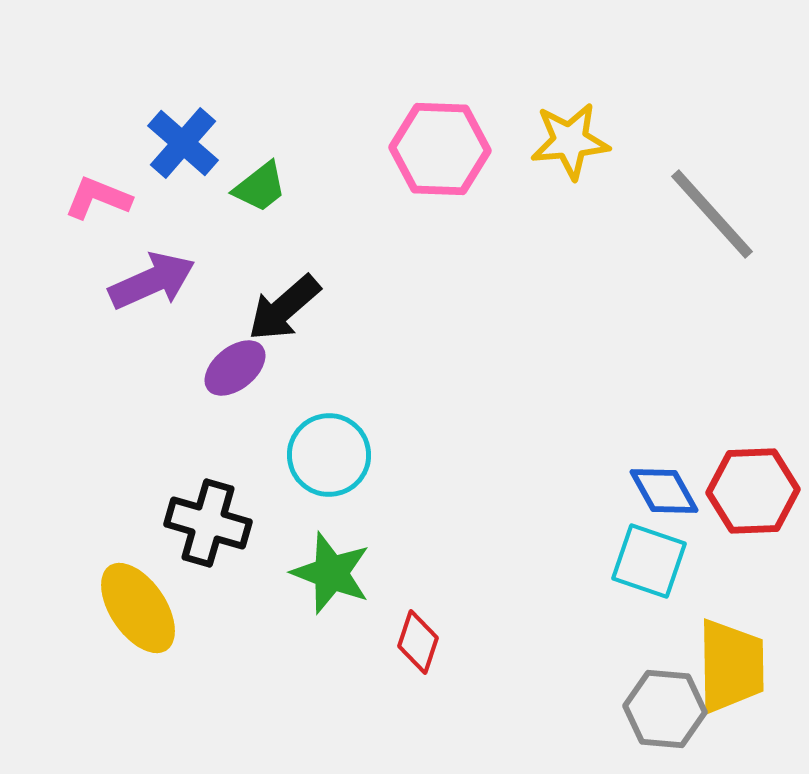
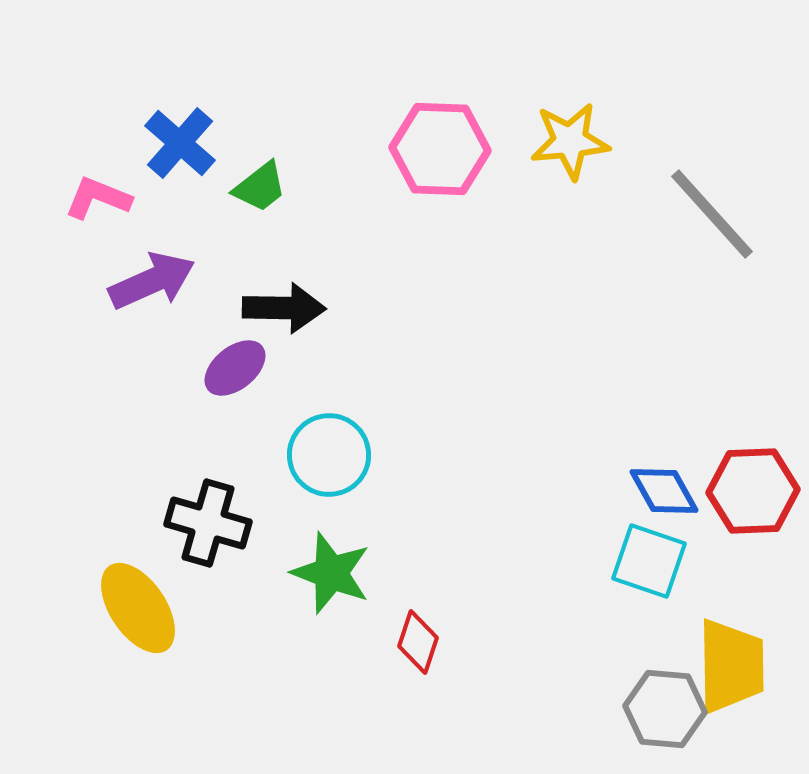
blue cross: moved 3 px left
black arrow: rotated 138 degrees counterclockwise
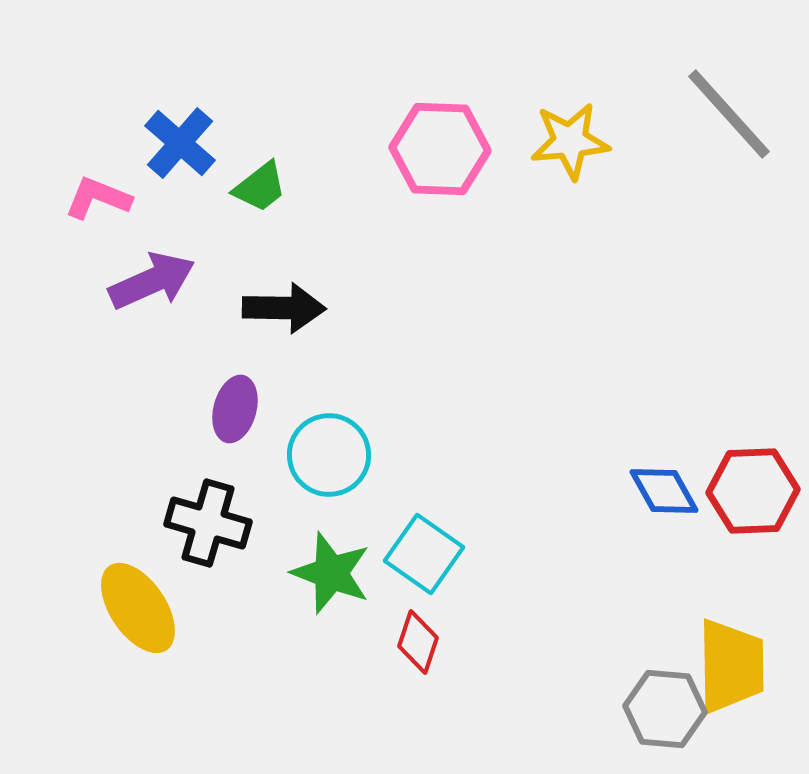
gray line: moved 17 px right, 100 px up
purple ellipse: moved 41 px down; rotated 36 degrees counterclockwise
cyan square: moved 225 px left, 7 px up; rotated 16 degrees clockwise
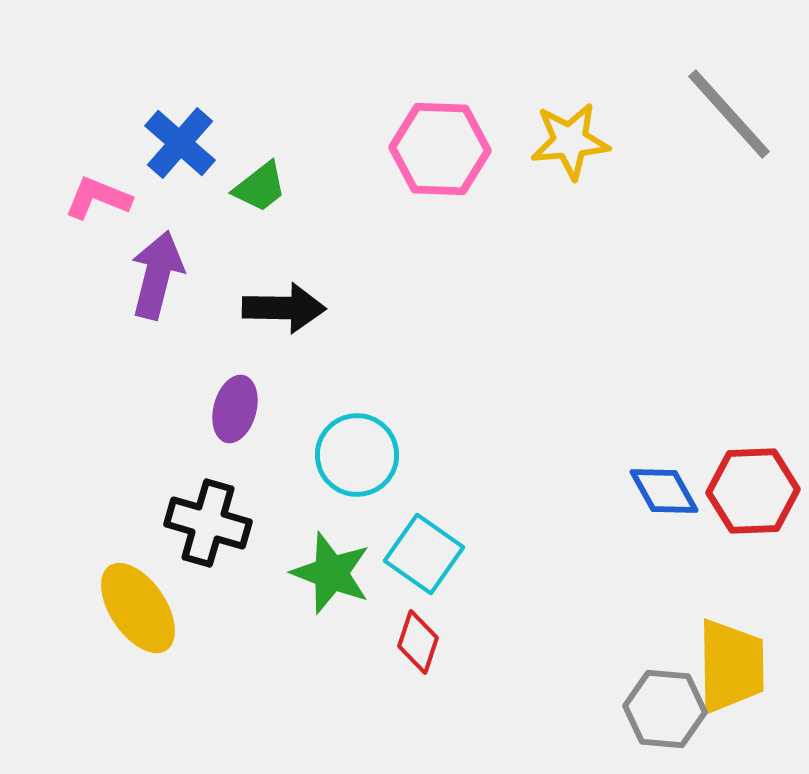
purple arrow: moved 5 px right, 6 px up; rotated 52 degrees counterclockwise
cyan circle: moved 28 px right
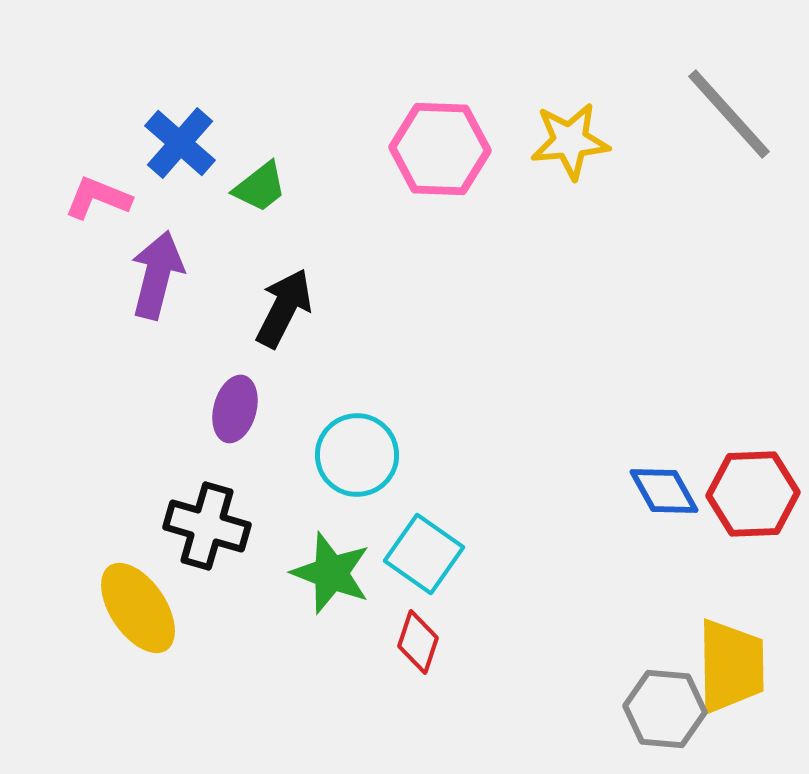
black arrow: rotated 64 degrees counterclockwise
red hexagon: moved 3 px down
black cross: moved 1 px left, 3 px down
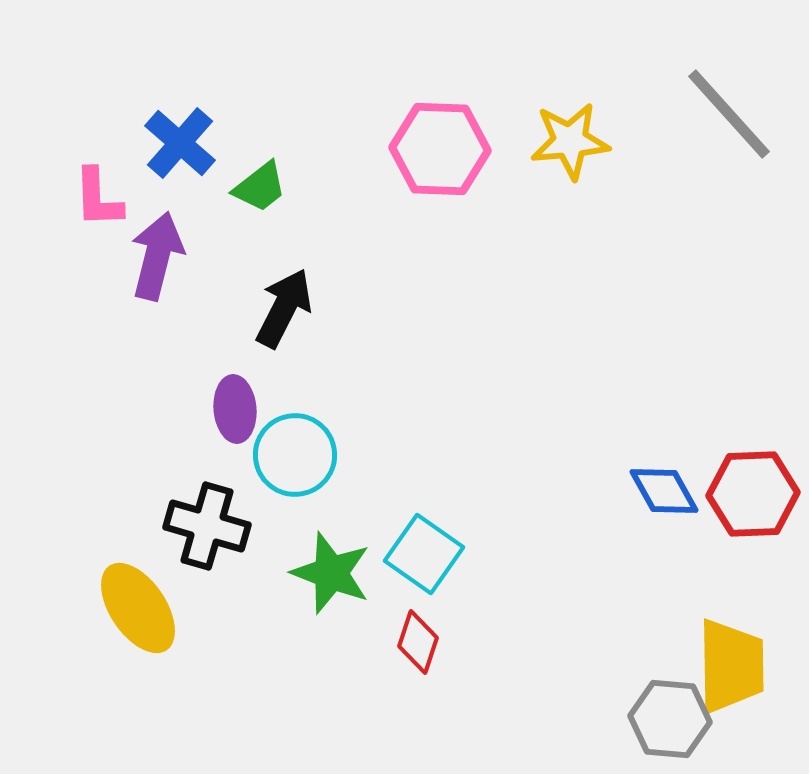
pink L-shape: rotated 114 degrees counterclockwise
purple arrow: moved 19 px up
purple ellipse: rotated 20 degrees counterclockwise
cyan circle: moved 62 px left
gray hexagon: moved 5 px right, 10 px down
